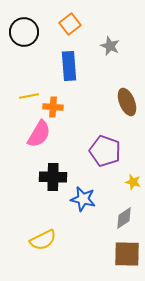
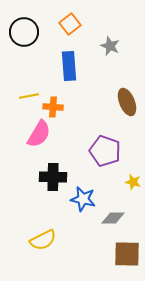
gray diamond: moved 11 px left; rotated 35 degrees clockwise
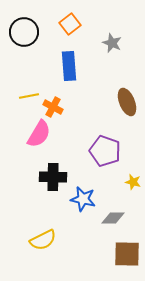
gray star: moved 2 px right, 3 px up
orange cross: rotated 24 degrees clockwise
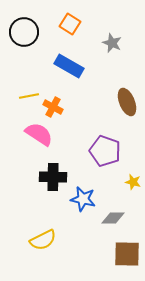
orange square: rotated 20 degrees counterclockwise
blue rectangle: rotated 56 degrees counterclockwise
pink semicircle: rotated 88 degrees counterclockwise
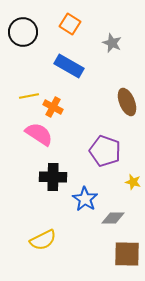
black circle: moved 1 px left
blue star: moved 2 px right; rotated 20 degrees clockwise
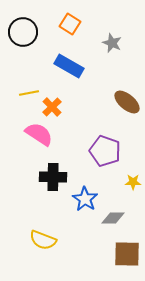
yellow line: moved 3 px up
brown ellipse: rotated 28 degrees counterclockwise
orange cross: moved 1 px left; rotated 18 degrees clockwise
yellow star: rotated 14 degrees counterclockwise
yellow semicircle: rotated 48 degrees clockwise
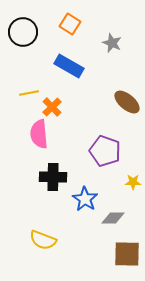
pink semicircle: rotated 128 degrees counterclockwise
